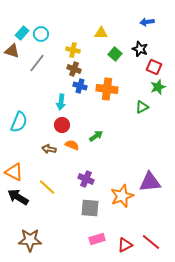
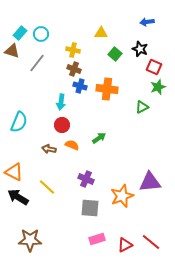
cyan rectangle: moved 2 px left
green arrow: moved 3 px right, 2 px down
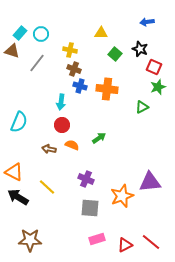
yellow cross: moved 3 px left
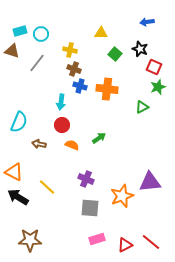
cyan rectangle: moved 2 px up; rotated 32 degrees clockwise
brown arrow: moved 10 px left, 5 px up
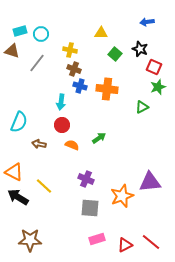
yellow line: moved 3 px left, 1 px up
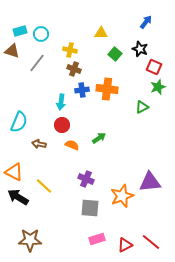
blue arrow: moved 1 px left; rotated 136 degrees clockwise
blue cross: moved 2 px right, 4 px down; rotated 24 degrees counterclockwise
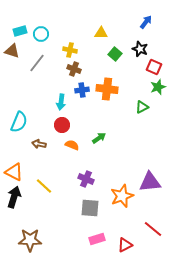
black arrow: moved 4 px left; rotated 75 degrees clockwise
red line: moved 2 px right, 13 px up
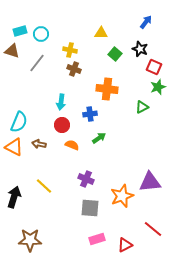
blue cross: moved 8 px right, 24 px down
orange triangle: moved 25 px up
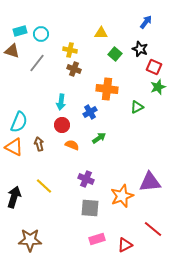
green triangle: moved 5 px left
blue cross: moved 2 px up; rotated 24 degrees counterclockwise
brown arrow: rotated 64 degrees clockwise
